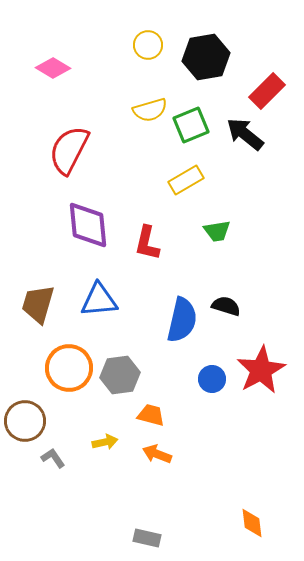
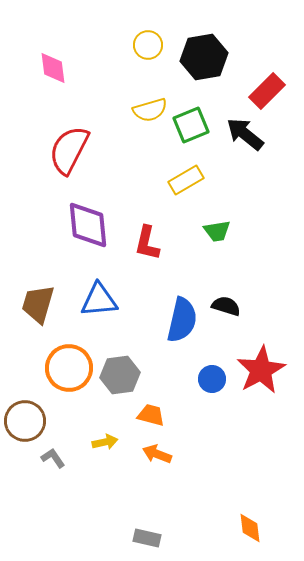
black hexagon: moved 2 px left
pink diamond: rotated 52 degrees clockwise
orange diamond: moved 2 px left, 5 px down
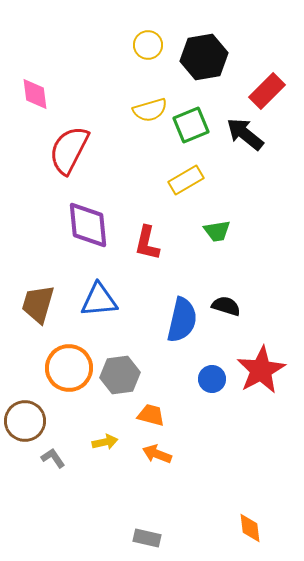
pink diamond: moved 18 px left, 26 px down
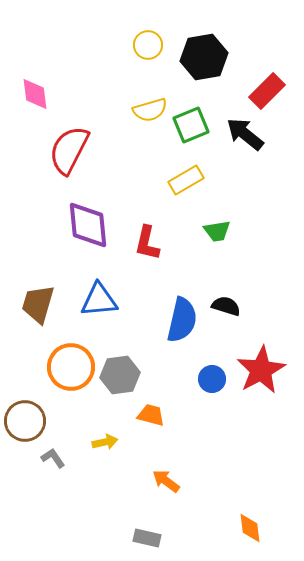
orange circle: moved 2 px right, 1 px up
orange arrow: moved 9 px right, 27 px down; rotated 16 degrees clockwise
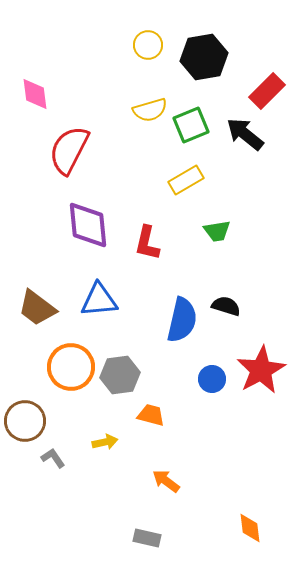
brown trapezoid: moved 1 px left, 4 px down; rotated 69 degrees counterclockwise
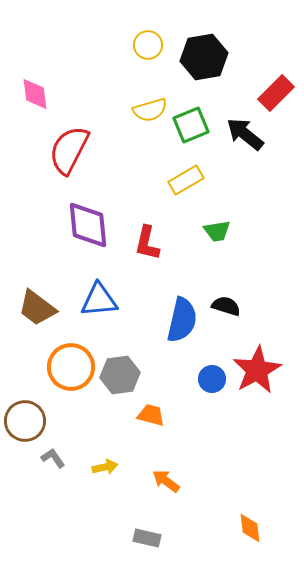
red rectangle: moved 9 px right, 2 px down
red star: moved 4 px left
yellow arrow: moved 25 px down
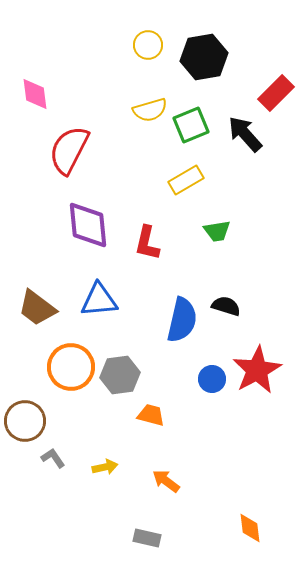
black arrow: rotated 9 degrees clockwise
